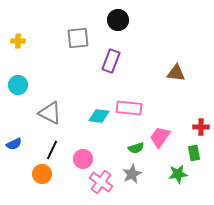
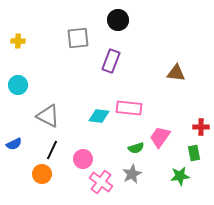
gray triangle: moved 2 px left, 3 px down
green star: moved 2 px right, 2 px down
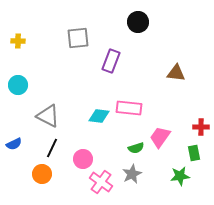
black circle: moved 20 px right, 2 px down
black line: moved 2 px up
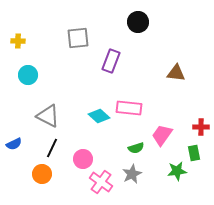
cyan circle: moved 10 px right, 10 px up
cyan diamond: rotated 35 degrees clockwise
pink trapezoid: moved 2 px right, 2 px up
green star: moved 3 px left, 5 px up
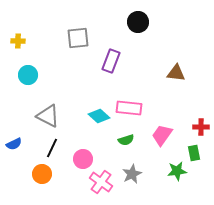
green semicircle: moved 10 px left, 8 px up
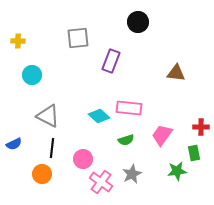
cyan circle: moved 4 px right
black line: rotated 18 degrees counterclockwise
